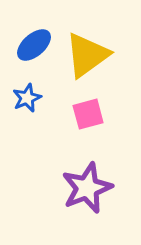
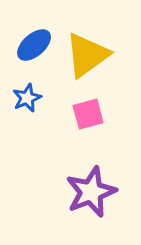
purple star: moved 4 px right, 4 px down
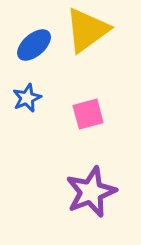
yellow triangle: moved 25 px up
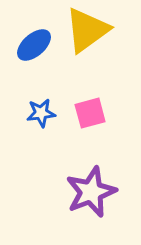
blue star: moved 14 px right, 15 px down; rotated 16 degrees clockwise
pink square: moved 2 px right, 1 px up
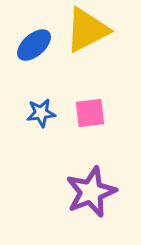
yellow triangle: rotated 9 degrees clockwise
pink square: rotated 8 degrees clockwise
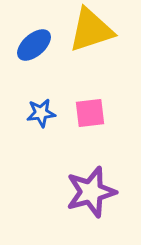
yellow triangle: moved 4 px right; rotated 9 degrees clockwise
purple star: rotated 6 degrees clockwise
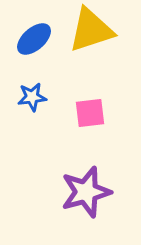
blue ellipse: moved 6 px up
blue star: moved 9 px left, 16 px up
purple star: moved 5 px left
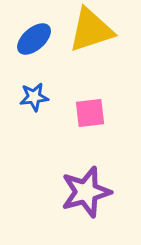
blue star: moved 2 px right
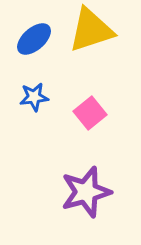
pink square: rotated 32 degrees counterclockwise
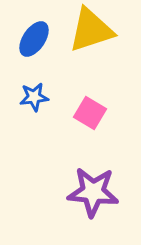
blue ellipse: rotated 15 degrees counterclockwise
pink square: rotated 20 degrees counterclockwise
purple star: moved 7 px right; rotated 21 degrees clockwise
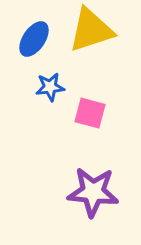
blue star: moved 16 px right, 10 px up
pink square: rotated 16 degrees counterclockwise
